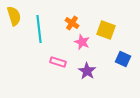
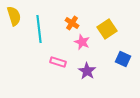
yellow square: moved 1 px right, 1 px up; rotated 36 degrees clockwise
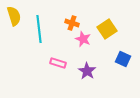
orange cross: rotated 16 degrees counterclockwise
pink star: moved 1 px right, 3 px up
pink rectangle: moved 1 px down
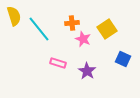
orange cross: rotated 24 degrees counterclockwise
cyan line: rotated 32 degrees counterclockwise
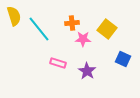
yellow square: rotated 18 degrees counterclockwise
pink star: rotated 21 degrees counterclockwise
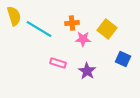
cyan line: rotated 20 degrees counterclockwise
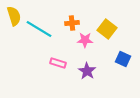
pink star: moved 2 px right, 1 px down
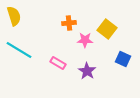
orange cross: moved 3 px left
cyan line: moved 20 px left, 21 px down
pink rectangle: rotated 14 degrees clockwise
